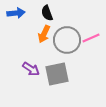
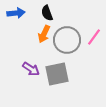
pink line: moved 3 px right, 1 px up; rotated 30 degrees counterclockwise
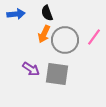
blue arrow: moved 1 px down
gray circle: moved 2 px left
gray square: rotated 20 degrees clockwise
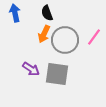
blue arrow: moved 1 px left, 1 px up; rotated 96 degrees counterclockwise
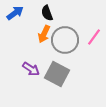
blue arrow: rotated 66 degrees clockwise
gray square: rotated 20 degrees clockwise
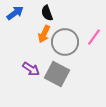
gray circle: moved 2 px down
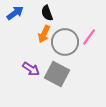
pink line: moved 5 px left
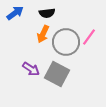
black semicircle: rotated 77 degrees counterclockwise
orange arrow: moved 1 px left
gray circle: moved 1 px right
